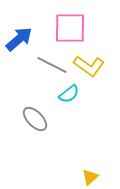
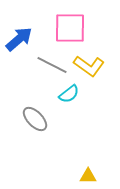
yellow triangle: moved 2 px left, 1 px up; rotated 42 degrees clockwise
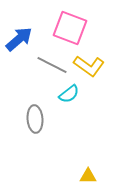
pink square: rotated 20 degrees clockwise
gray ellipse: rotated 40 degrees clockwise
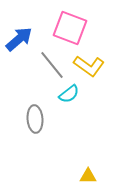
gray line: rotated 24 degrees clockwise
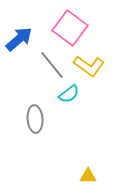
pink square: rotated 16 degrees clockwise
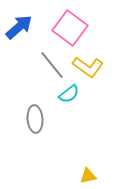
blue arrow: moved 12 px up
yellow L-shape: moved 1 px left, 1 px down
yellow triangle: rotated 12 degrees counterclockwise
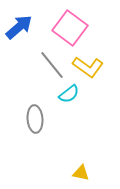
yellow triangle: moved 7 px left, 3 px up; rotated 24 degrees clockwise
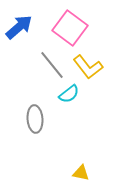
yellow L-shape: rotated 16 degrees clockwise
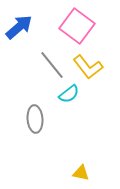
pink square: moved 7 px right, 2 px up
